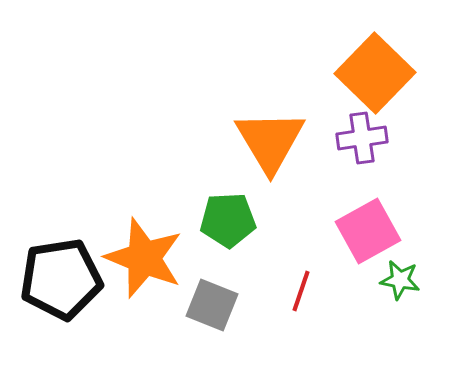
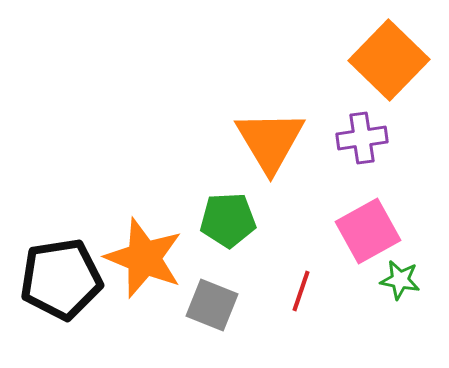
orange square: moved 14 px right, 13 px up
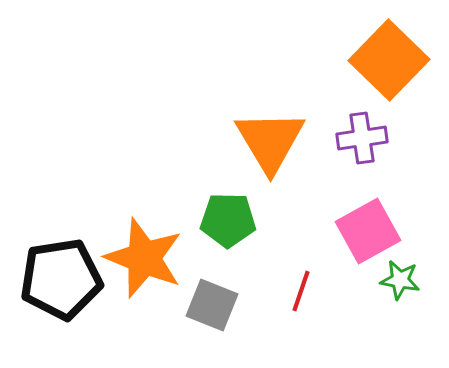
green pentagon: rotated 4 degrees clockwise
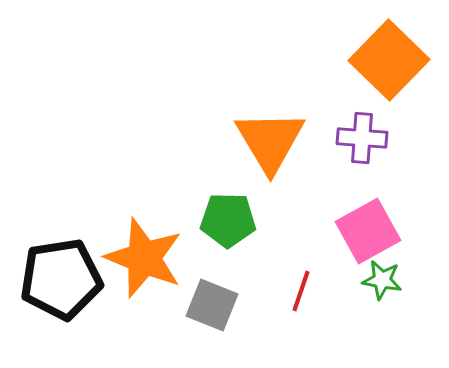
purple cross: rotated 12 degrees clockwise
green star: moved 18 px left
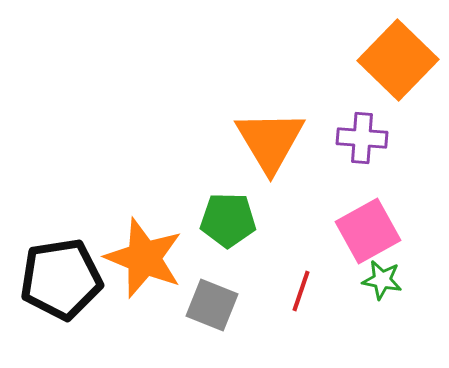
orange square: moved 9 px right
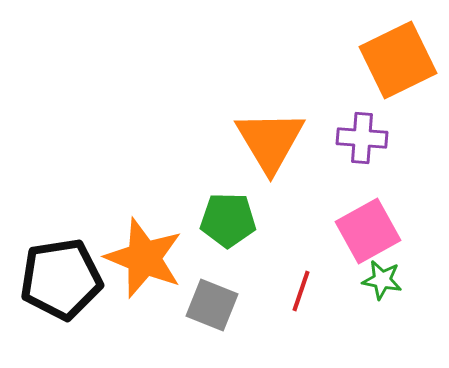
orange square: rotated 20 degrees clockwise
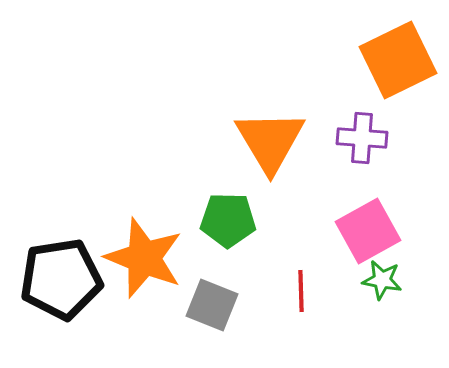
red line: rotated 21 degrees counterclockwise
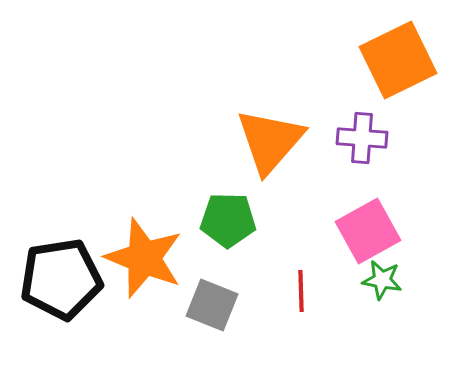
orange triangle: rotated 12 degrees clockwise
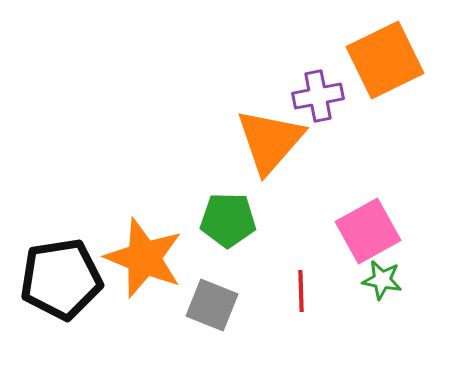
orange square: moved 13 px left
purple cross: moved 44 px left, 42 px up; rotated 15 degrees counterclockwise
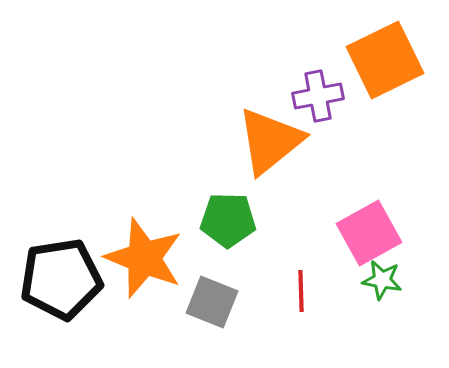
orange triangle: rotated 10 degrees clockwise
pink square: moved 1 px right, 2 px down
gray square: moved 3 px up
